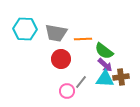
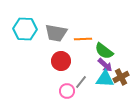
red circle: moved 2 px down
brown cross: rotated 21 degrees counterclockwise
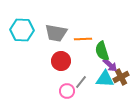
cyan hexagon: moved 3 px left, 1 px down
green semicircle: moved 2 px left; rotated 36 degrees clockwise
purple arrow: moved 5 px right
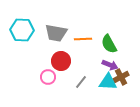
green semicircle: moved 7 px right, 7 px up; rotated 12 degrees counterclockwise
purple arrow: rotated 21 degrees counterclockwise
cyan triangle: moved 3 px right, 3 px down
pink circle: moved 19 px left, 14 px up
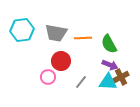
cyan hexagon: rotated 10 degrees counterclockwise
orange line: moved 1 px up
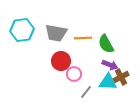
green semicircle: moved 3 px left
pink circle: moved 26 px right, 3 px up
gray line: moved 5 px right, 10 px down
